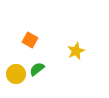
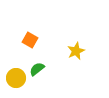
yellow circle: moved 4 px down
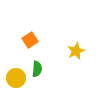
orange square: rotated 28 degrees clockwise
green semicircle: rotated 133 degrees clockwise
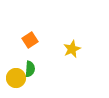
yellow star: moved 4 px left, 2 px up
green semicircle: moved 7 px left
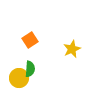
yellow circle: moved 3 px right
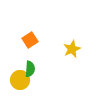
yellow circle: moved 1 px right, 2 px down
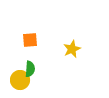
orange square: rotated 28 degrees clockwise
